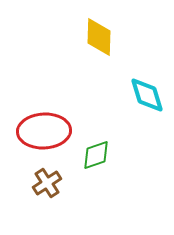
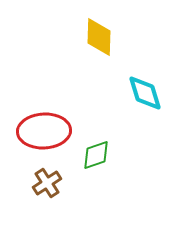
cyan diamond: moved 2 px left, 2 px up
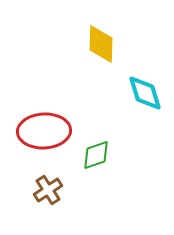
yellow diamond: moved 2 px right, 7 px down
brown cross: moved 1 px right, 7 px down
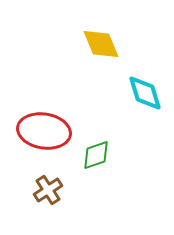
yellow diamond: rotated 24 degrees counterclockwise
red ellipse: rotated 12 degrees clockwise
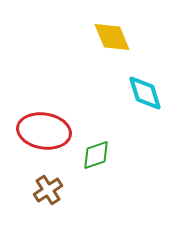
yellow diamond: moved 11 px right, 7 px up
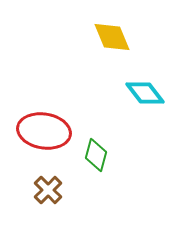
cyan diamond: rotated 21 degrees counterclockwise
green diamond: rotated 56 degrees counterclockwise
brown cross: rotated 12 degrees counterclockwise
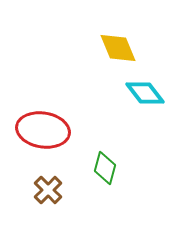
yellow diamond: moved 6 px right, 11 px down
red ellipse: moved 1 px left, 1 px up
green diamond: moved 9 px right, 13 px down
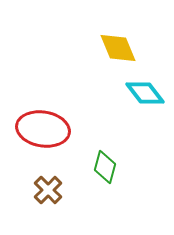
red ellipse: moved 1 px up
green diamond: moved 1 px up
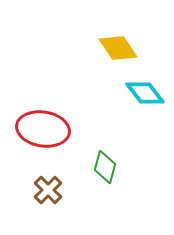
yellow diamond: rotated 12 degrees counterclockwise
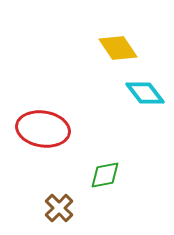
green diamond: moved 8 px down; rotated 64 degrees clockwise
brown cross: moved 11 px right, 18 px down
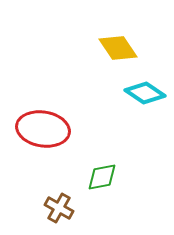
cyan diamond: rotated 18 degrees counterclockwise
green diamond: moved 3 px left, 2 px down
brown cross: rotated 16 degrees counterclockwise
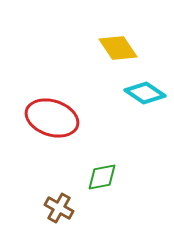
red ellipse: moved 9 px right, 11 px up; rotated 9 degrees clockwise
